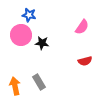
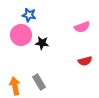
pink semicircle: rotated 35 degrees clockwise
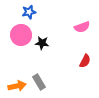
blue star: moved 3 px up; rotated 24 degrees counterclockwise
red semicircle: rotated 48 degrees counterclockwise
orange arrow: moved 2 px right; rotated 90 degrees clockwise
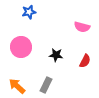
pink semicircle: rotated 35 degrees clockwise
pink circle: moved 12 px down
black star: moved 14 px right, 12 px down
gray rectangle: moved 7 px right, 3 px down; rotated 56 degrees clockwise
orange arrow: rotated 126 degrees counterclockwise
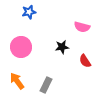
black star: moved 6 px right, 8 px up; rotated 16 degrees counterclockwise
red semicircle: rotated 120 degrees clockwise
orange arrow: moved 5 px up; rotated 12 degrees clockwise
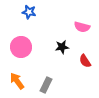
blue star: rotated 24 degrees clockwise
